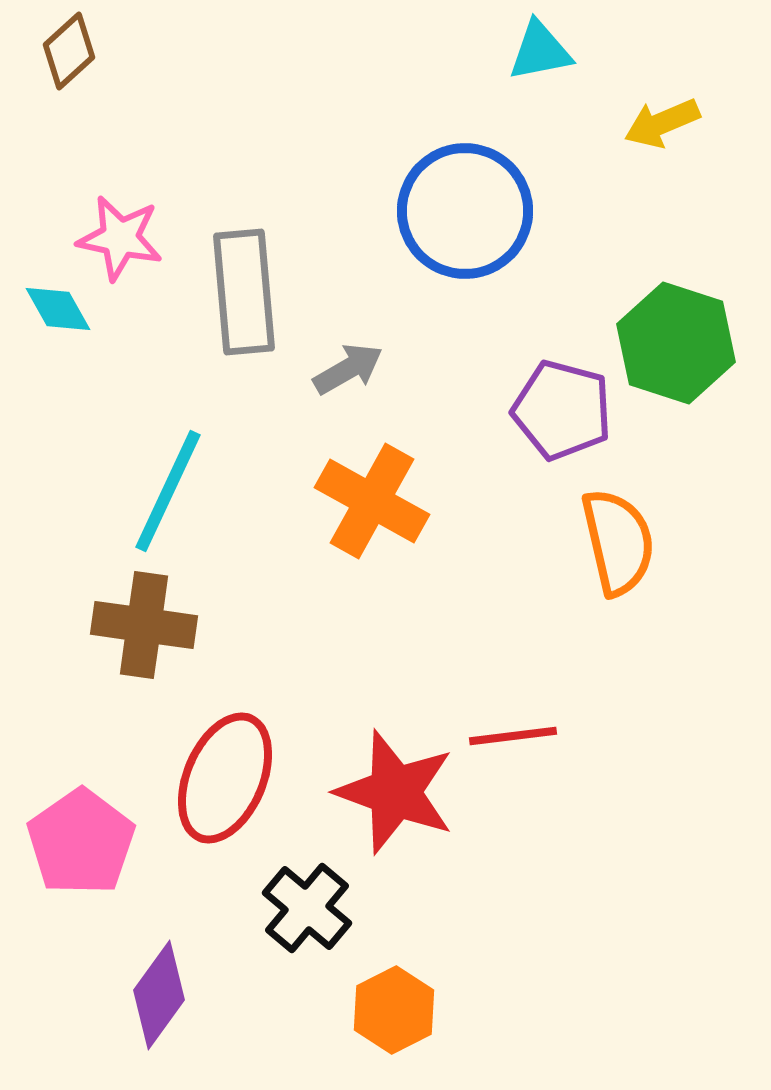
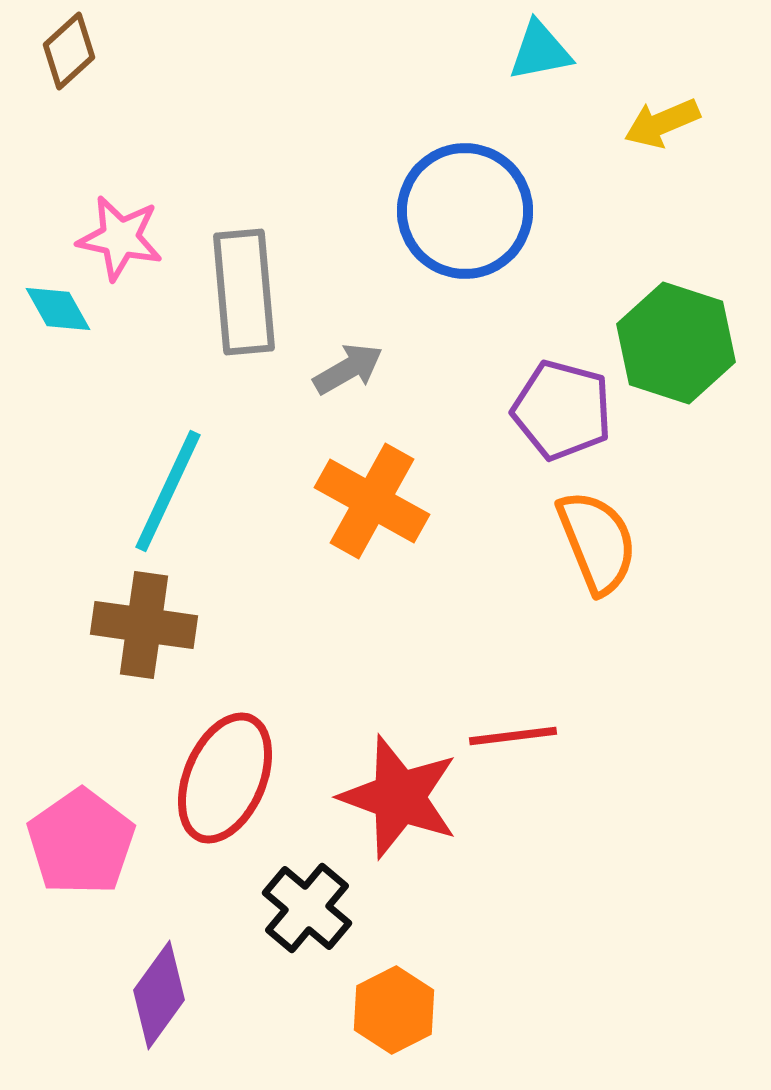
orange semicircle: moved 21 px left; rotated 9 degrees counterclockwise
red star: moved 4 px right, 5 px down
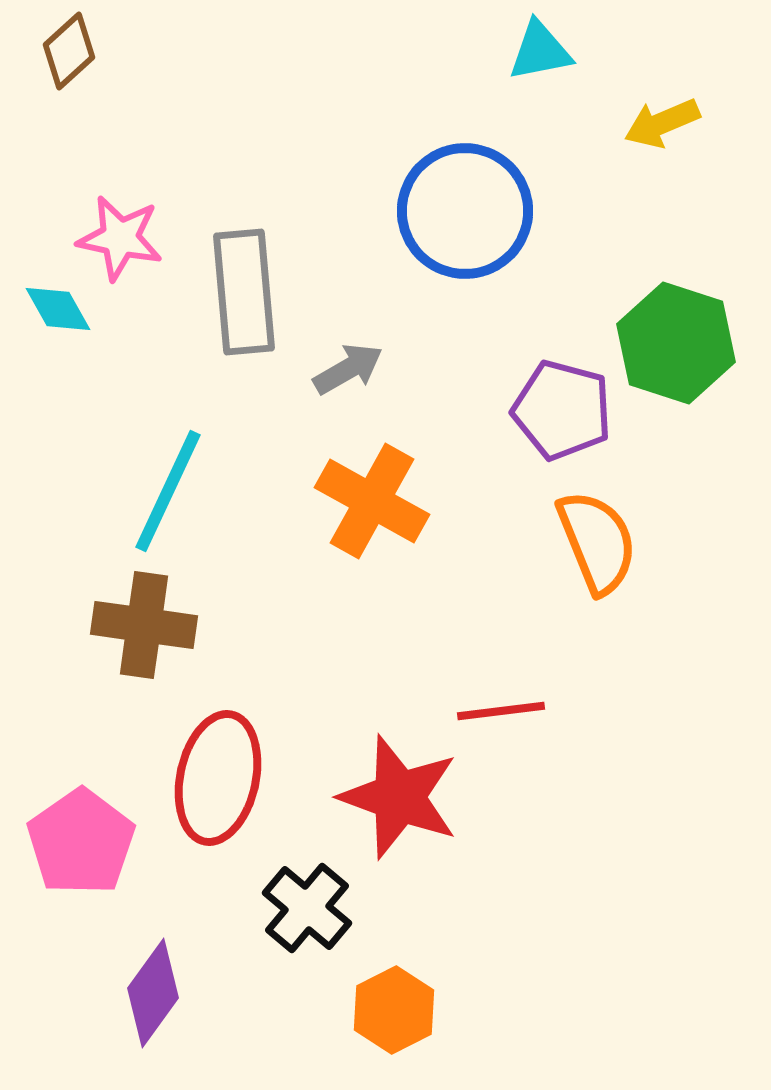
red line: moved 12 px left, 25 px up
red ellipse: moved 7 px left; rotated 11 degrees counterclockwise
purple diamond: moved 6 px left, 2 px up
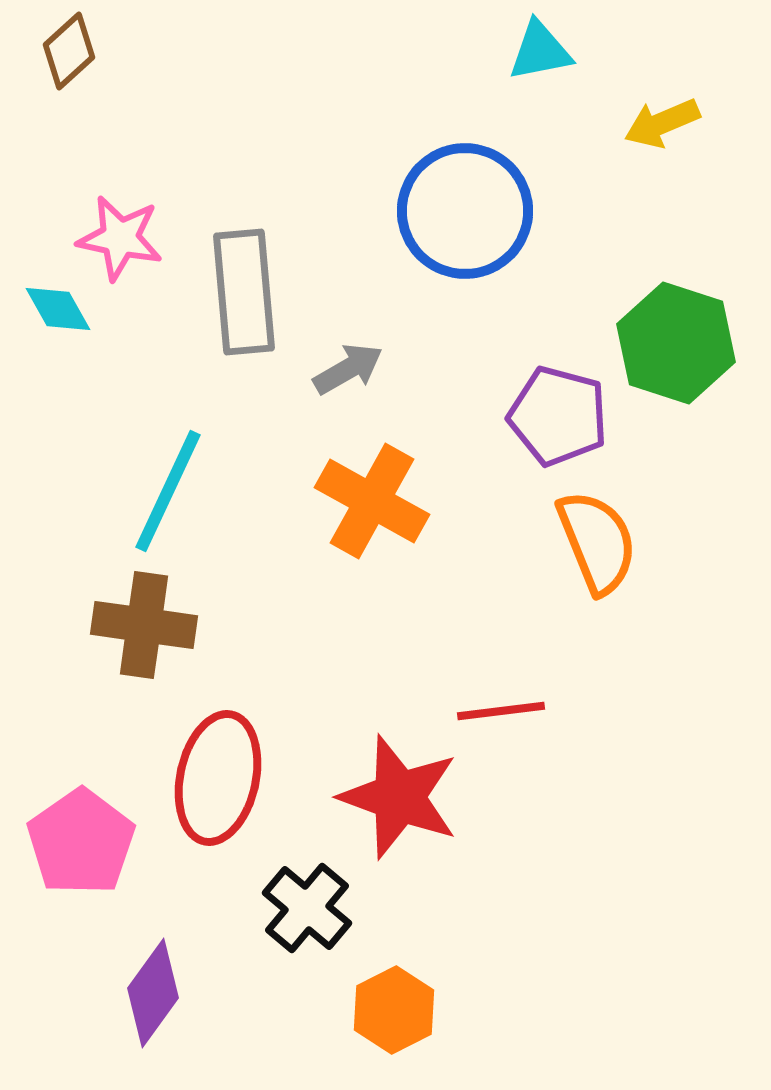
purple pentagon: moved 4 px left, 6 px down
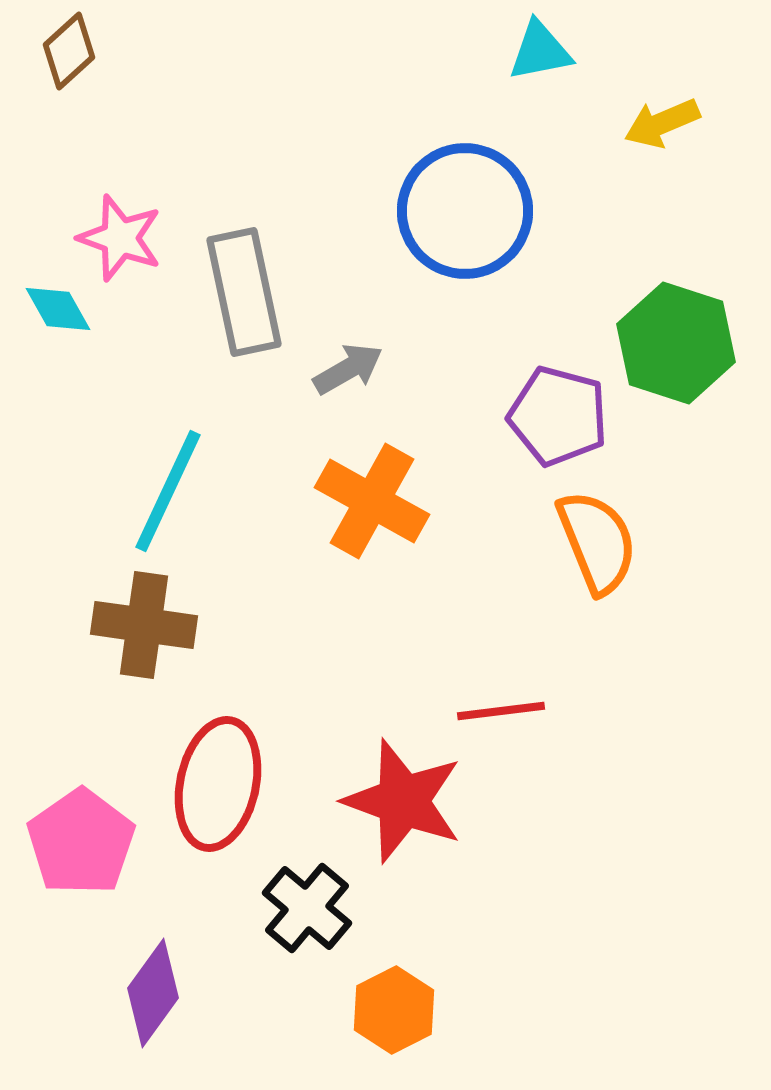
pink star: rotated 8 degrees clockwise
gray rectangle: rotated 7 degrees counterclockwise
red ellipse: moved 6 px down
red star: moved 4 px right, 4 px down
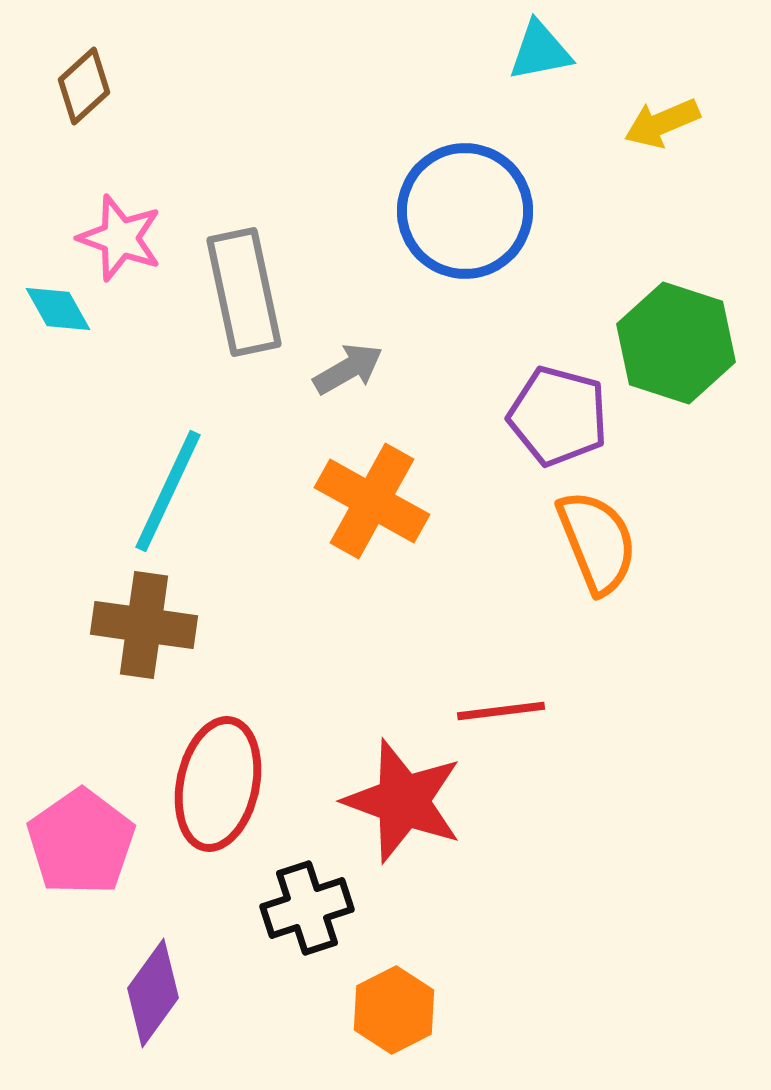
brown diamond: moved 15 px right, 35 px down
black cross: rotated 32 degrees clockwise
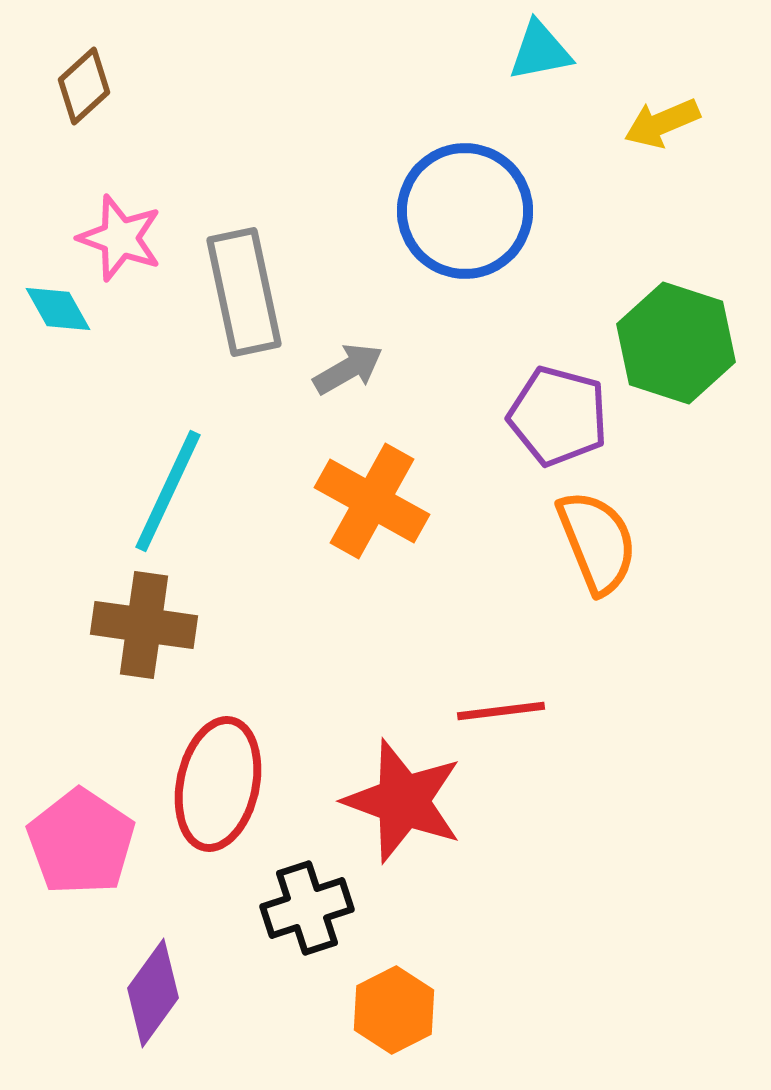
pink pentagon: rotated 3 degrees counterclockwise
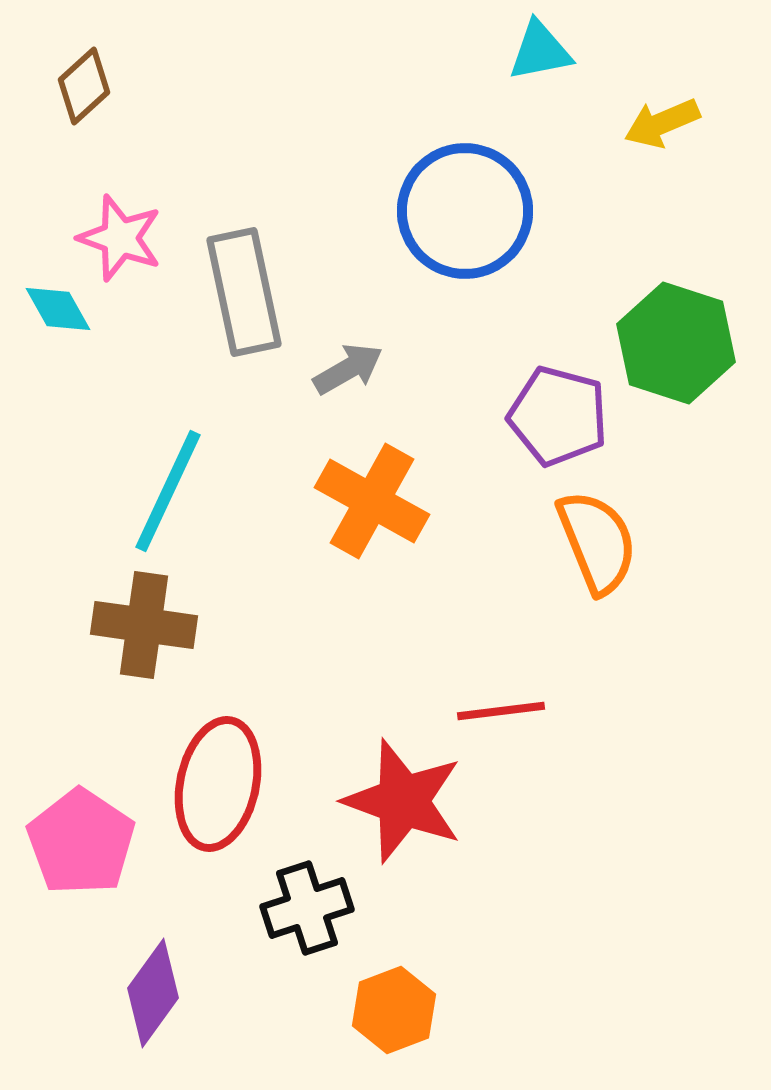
orange hexagon: rotated 6 degrees clockwise
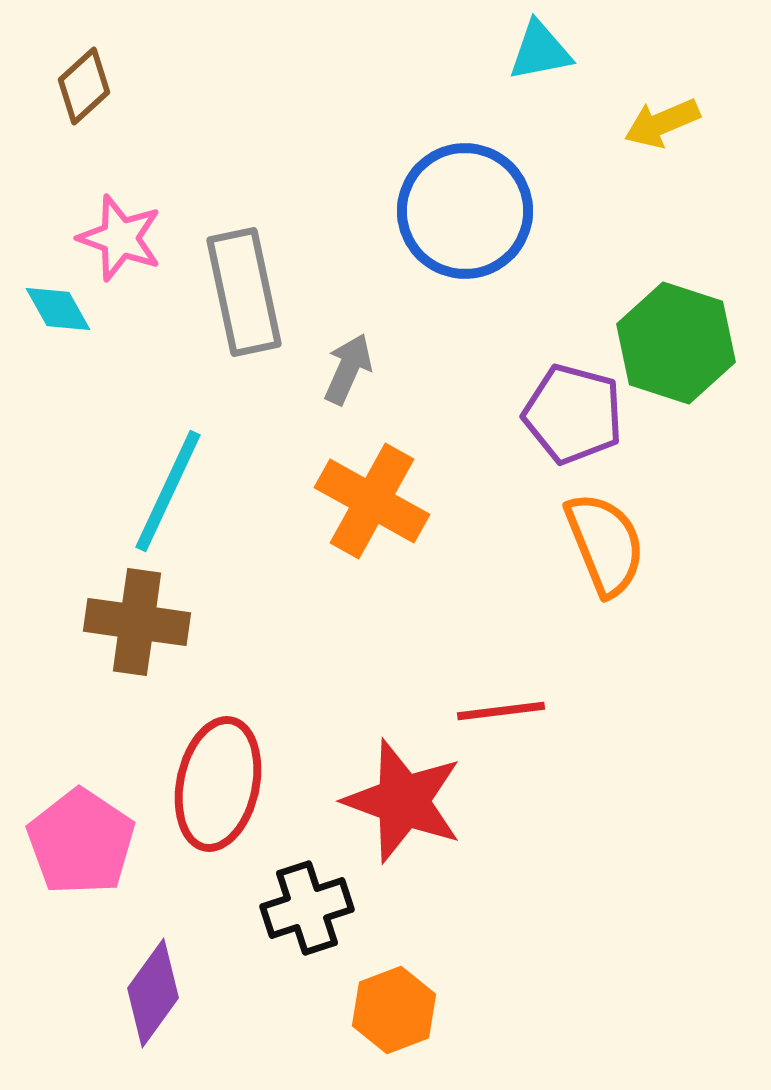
gray arrow: rotated 36 degrees counterclockwise
purple pentagon: moved 15 px right, 2 px up
orange semicircle: moved 8 px right, 2 px down
brown cross: moved 7 px left, 3 px up
